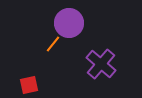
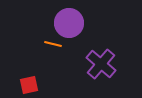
orange line: rotated 66 degrees clockwise
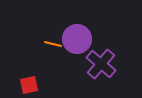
purple circle: moved 8 px right, 16 px down
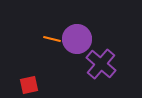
orange line: moved 1 px left, 5 px up
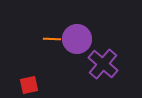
orange line: rotated 12 degrees counterclockwise
purple cross: moved 2 px right
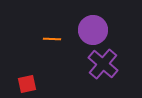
purple circle: moved 16 px right, 9 px up
red square: moved 2 px left, 1 px up
